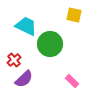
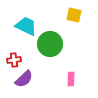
red cross: rotated 32 degrees clockwise
pink rectangle: moved 1 px left, 2 px up; rotated 48 degrees clockwise
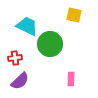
cyan trapezoid: moved 1 px right
red cross: moved 1 px right, 2 px up
purple semicircle: moved 4 px left, 2 px down
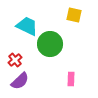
red cross: moved 2 px down; rotated 32 degrees counterclockwise
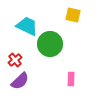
yellow square: moved 1 px left
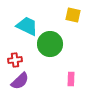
red cross: rotated 32 degrees clockwise
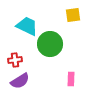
yellow square: rotated 21 degrees counterclockwise
purple semicircle: rotated 12 degrees clockwise
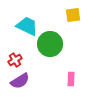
red cross: rotated 24 degrees counterclockwise
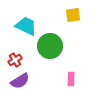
cyan trapezoid: moved 1 px left
green circle: moved 2 px down
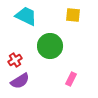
yellow square: rotated 14 degrees clockwise
cyan trapezoid: moved 10 px up
pink rectangle: rotated 24 degrees clockwise
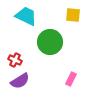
green circle: moved 4 px up
red cross: rotated 32 degrees counterclockwise
